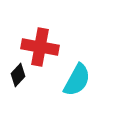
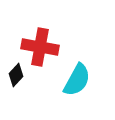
black diamond: moved 2 px left
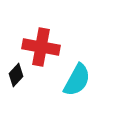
red cross: moved 1 px right
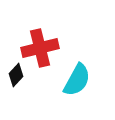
red cross: moved 1 px left, 1 px down; rotated 24 degrees counterclockwise
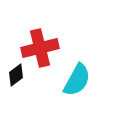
black diamond: rotated 10 degrees clockwise
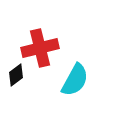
cyan semicircle: moved 2 px left
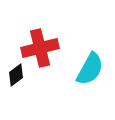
cyan semicircle: moved 15 px right, 11 px up
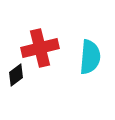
cyan semicircle: moved 12 px up; rotated 24 degrees counterclockwise
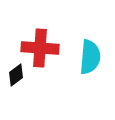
red cross: rotated 18 degrees clockwise
